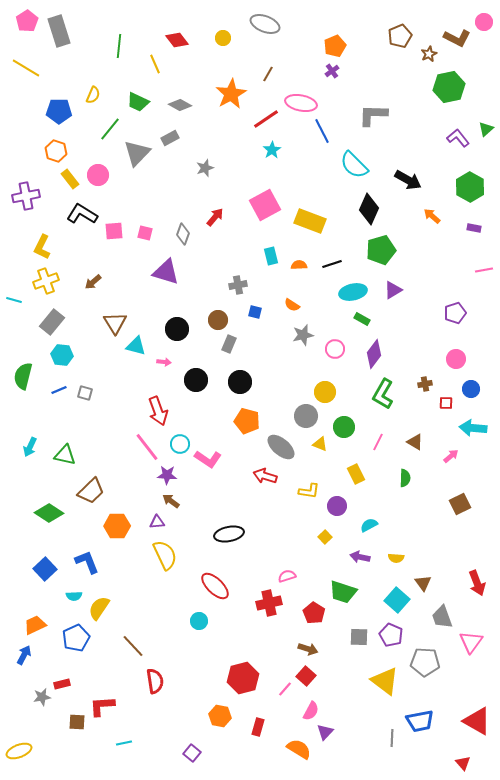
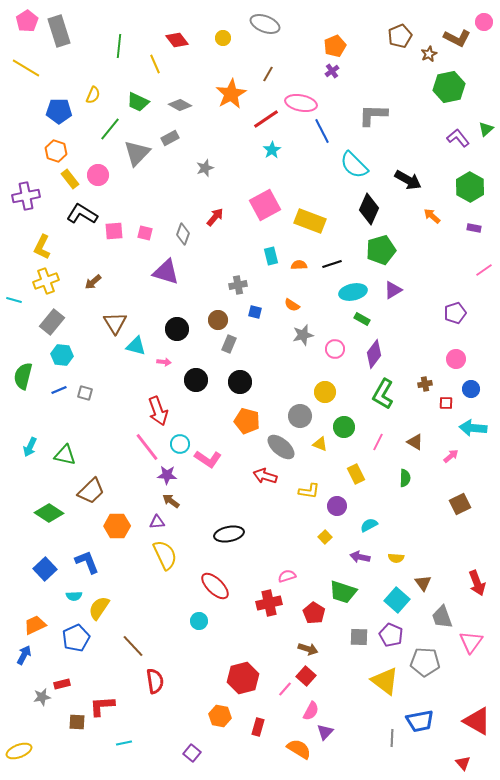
pink line at (484, 270): rotated 24 degrees counterclockwise
gray circle at (306, 416): moved 6 px left
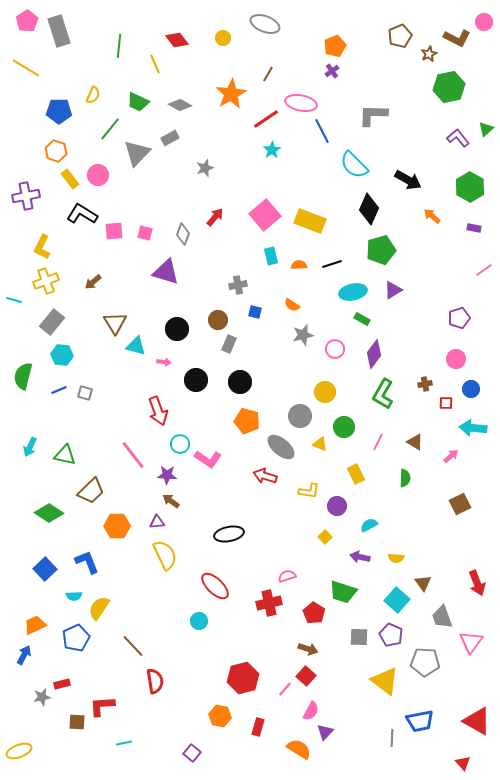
pink square at (265, 205): moved 10 px down; rotated 12 degrees counterclockwise
purple pentagon at (455, 313): moved 4 px right, 5 px down
pink line at (147, 447): moved 14 px left, 8 px down
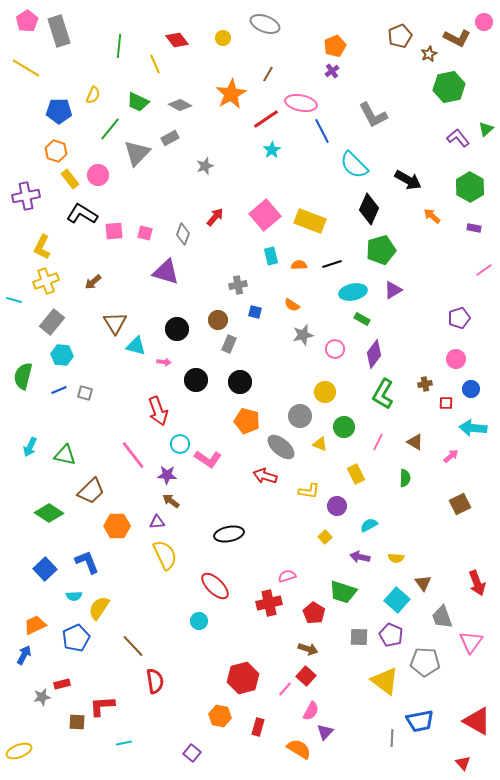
gray L-shape at (373, 115): rotated 120 degrees counterclockwise
gray star at (205, 168): moved 2 px up
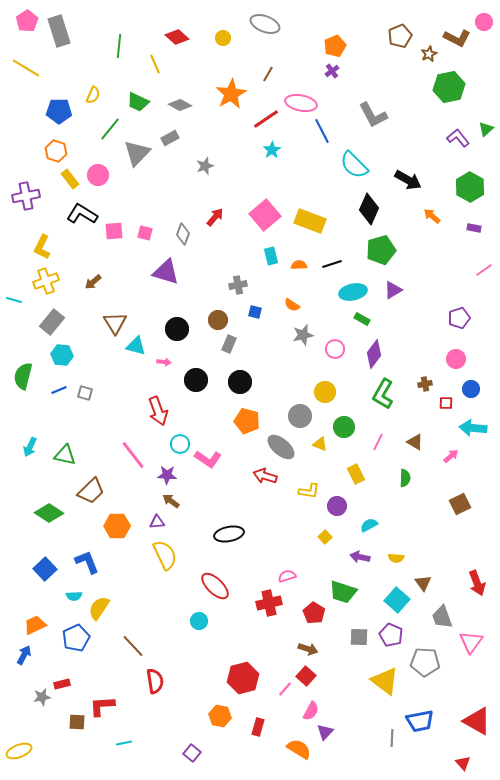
red diamond at (177, 40): moved 3 px up; rotated 10 degrees counterclockwise
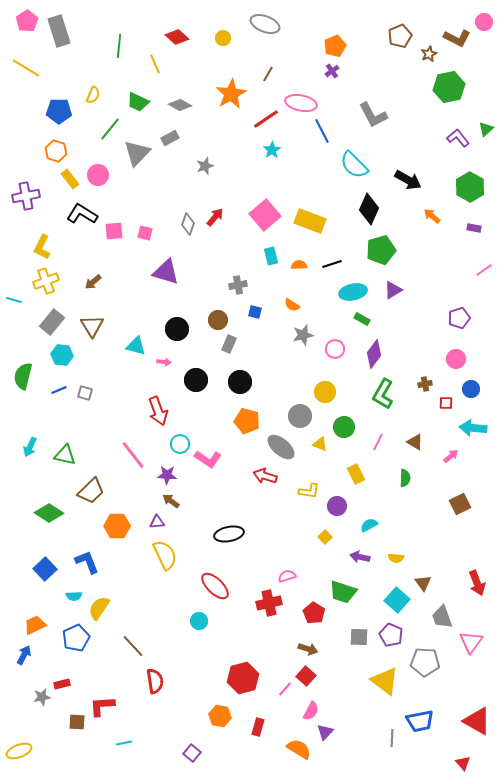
gray diamond at (183, 234): moved 5 px right, 10 px up
brown triangle at (115, 323): moved 23 px left, 3 px down
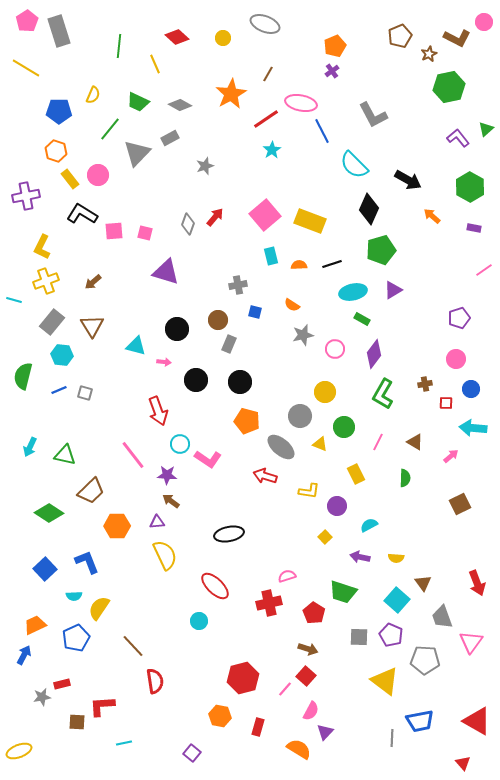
gray pentagon at (425, 662): moved 2 px up
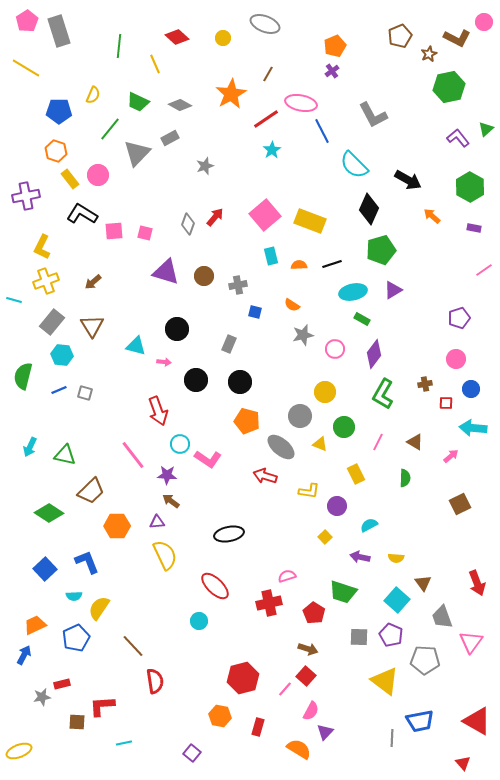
brown circle at (218, 320): moved 14 px left, 44 px up
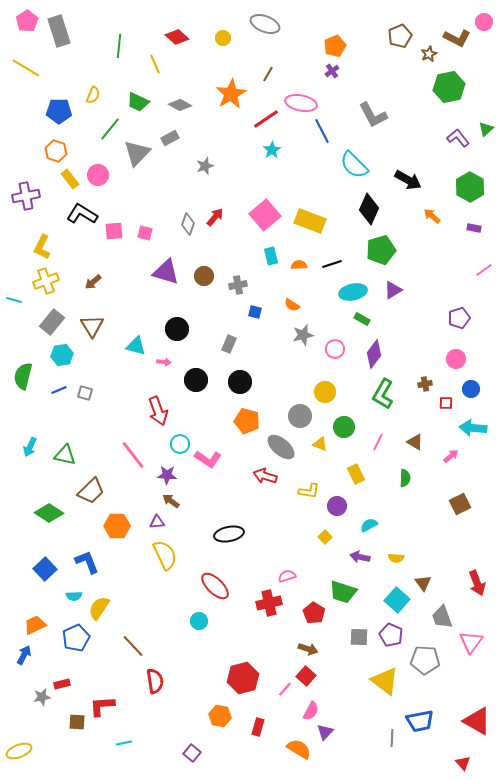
cyan hexagon at (62, 355): rotated 15 degrees counterclockwise
